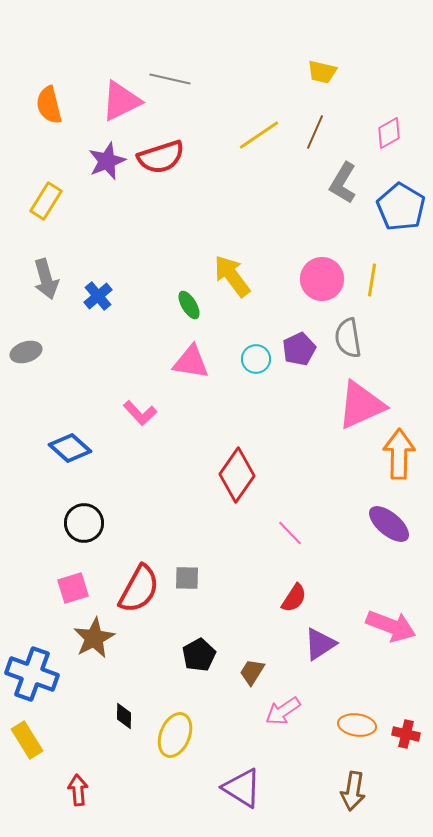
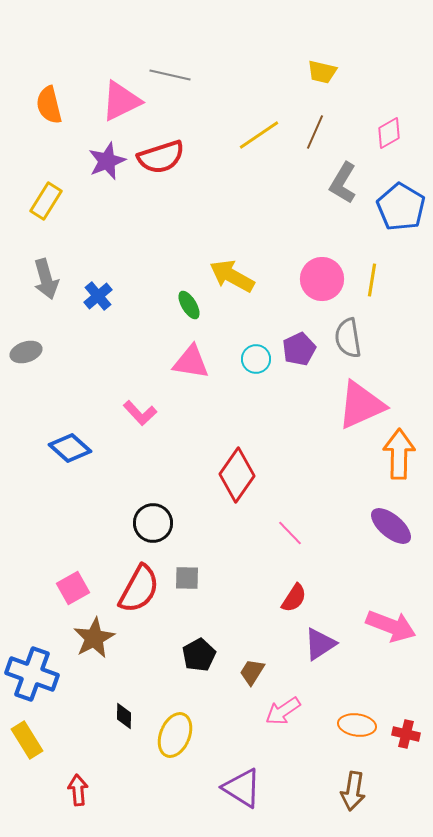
gray line at (170, 79): moved 4 px up
yellow arrow at (232, 276): rotated 24 degrees counterclockwise
black circle at (84, 523): moved 69 px right
purple ellipse at (389, 524): moved 2 px right, 2 px down
pink square at (73, 588): rotated 12 degrees counterclockwise
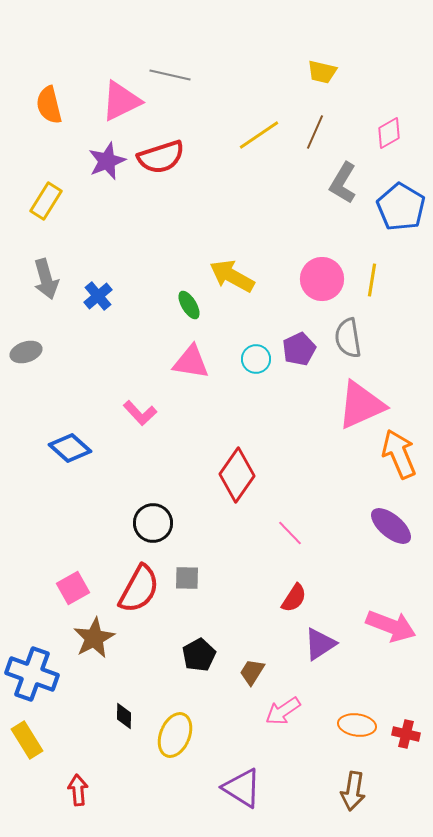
orange arrow at (399, 454): rotated 24 degrees counterclockwise
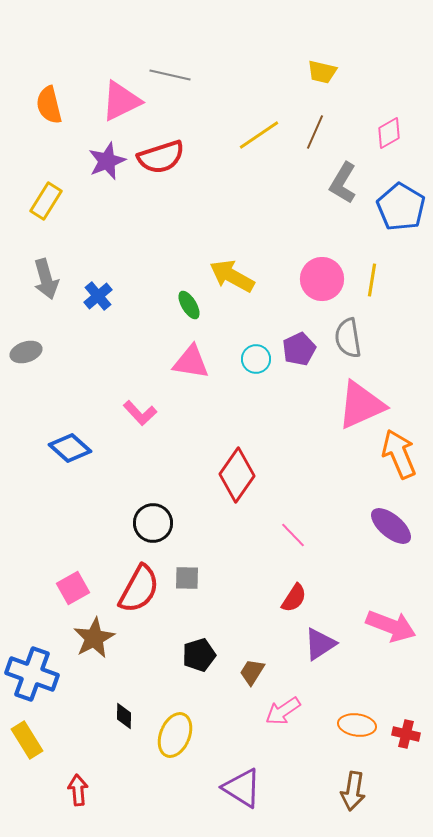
pink line at (290, 533): moved 3 px right, 2 px down
black pentagon at (199, 655): rotated 12 degrees clockwise
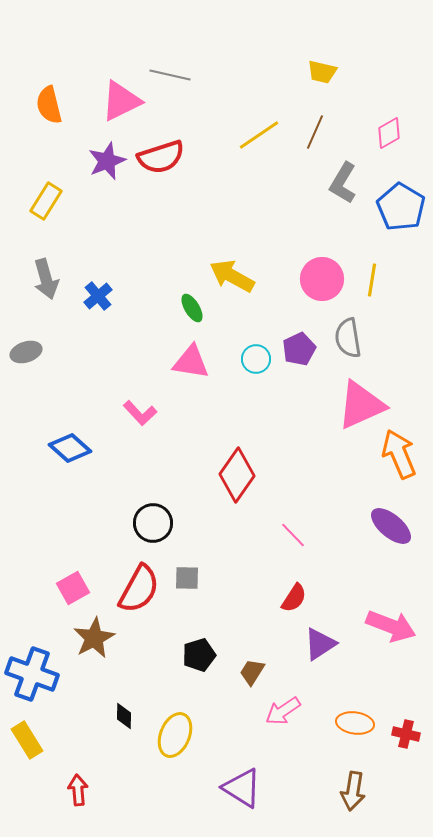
green ellipse at (189, 305): moved 3 px right, 3 px down
orange ellipse at (357, 725): moved 2 px left, 2 px up
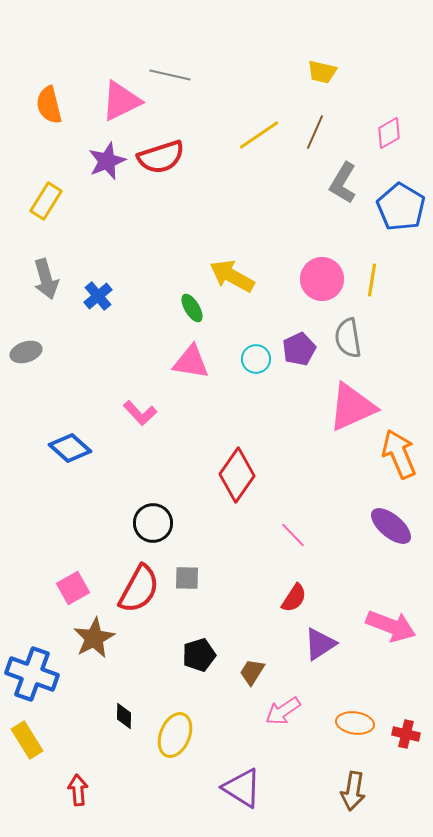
pink triangle at (361, 405): moved 9 px left, 2 px down
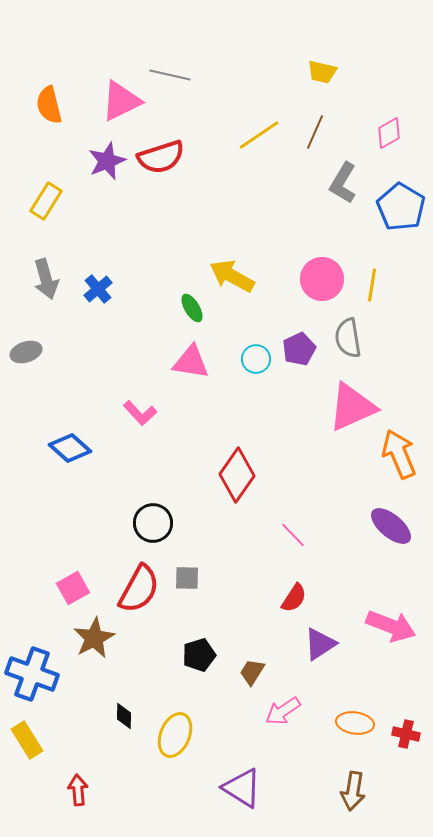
yellow line at (372, 280): moved 5 px down
blue cross at (98, 296): moved 7 px up
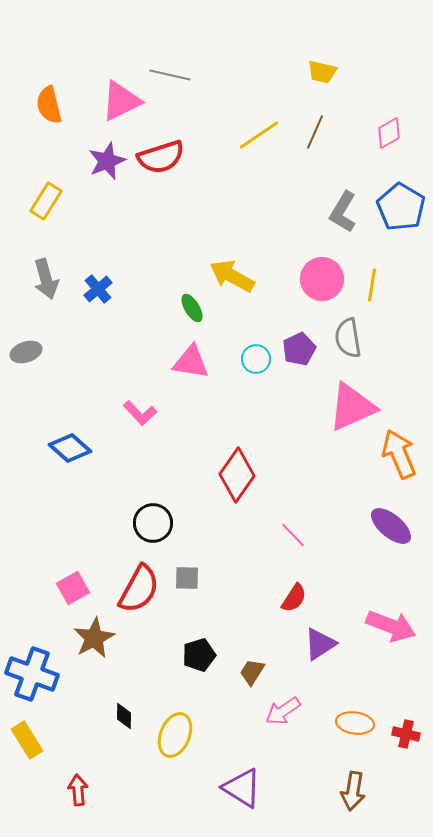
gray L-shape at (343, 183): moved 29 px down
